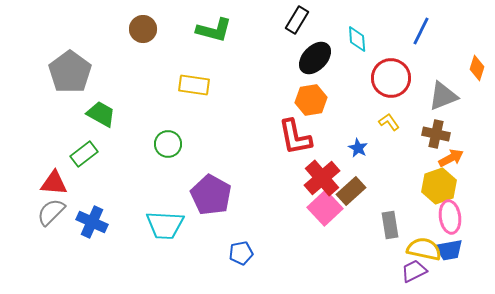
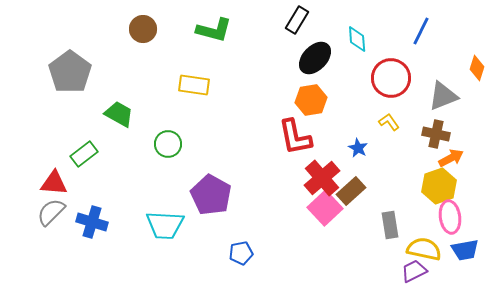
green trapezoid: moved 18 px right
blue cross: rotated 8 degrees counterclockwise
blue trapezoid: moved 16 px right
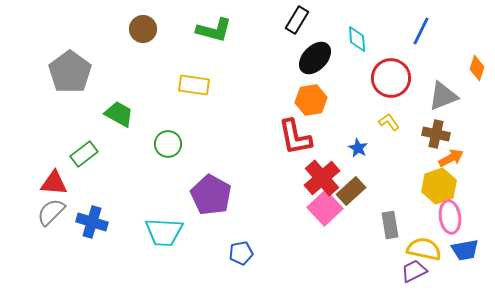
cyan trapezoid: moved 1 px left, 7 px down
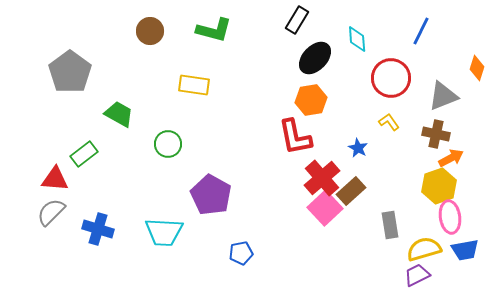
brown circle: moved 7 px right, 2 px down
red triangle: moved 1 px right, 4 px up
blue cross: moved 6 px right, 7 px down
yellow semicircle: rotated 28 degrees counterclockwise
purple trapezoid: moved 3 px right, 4 px down
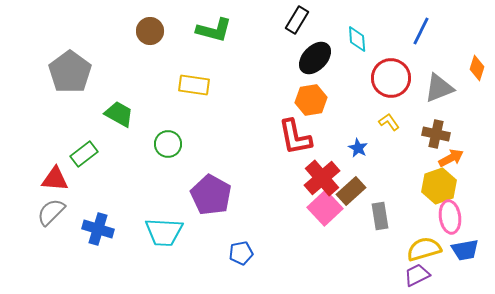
gray triangle: moved 4 px left, 8 px up
gray rectangle: moved 10 px left, 9 px up
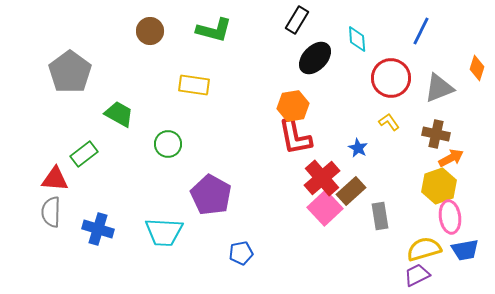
orange hexagon: moved 18 px left, 6 px down
gray semicircle: rotated 44 degrees counterclockwise
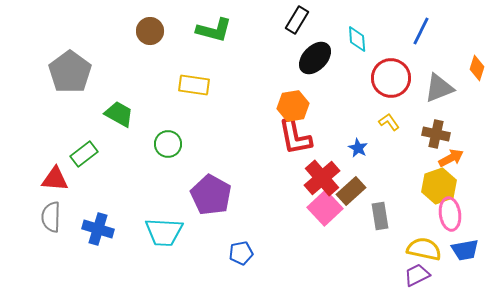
gray semicircle: moved 5 px down
pink ellipse: moved 3 px up
yellow semicircle: rotated 28 degrees clockwise
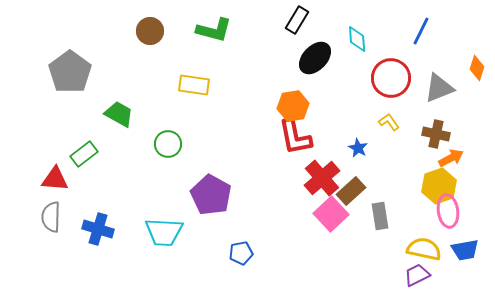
pink square: moved 6 px right, 6 px down
pink ellipse: moved 2 px left, 3 px up
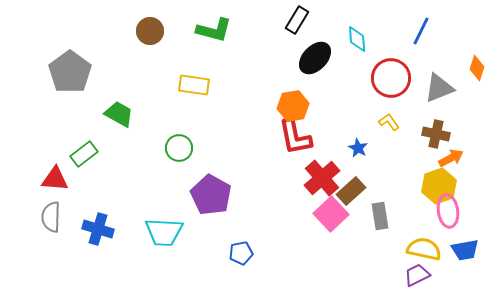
green circle: moved 11 px right, 4 px down
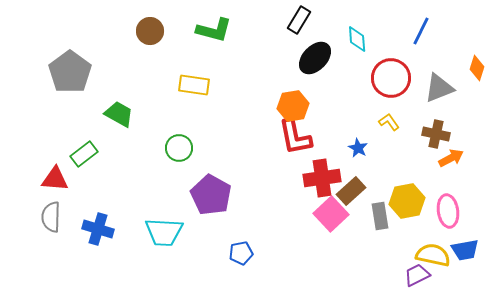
black rectangle: moved 2 px right
red cross: rotated 33 degrees clockwise
yellow hexagon: moved 32 px left, 15 px down; rotated 8 degrees clockwise
yellow semicircle: moved 9 px right, 6 px down
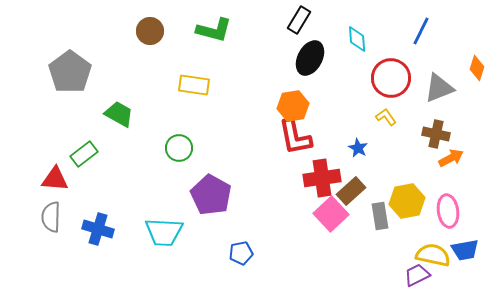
black ellipse: moved 5 px left; rotated 16 degrees counterclockwise
yellow L-shape: moved 3 px left, 5 px up
